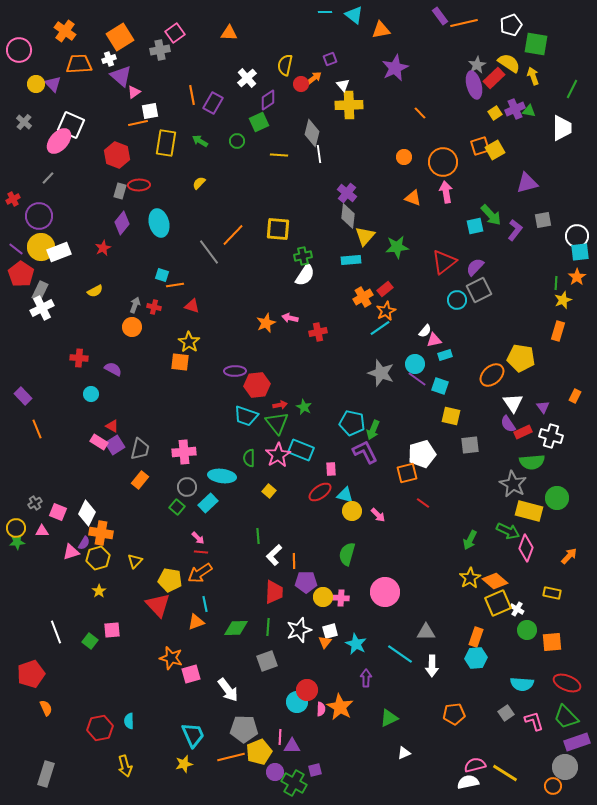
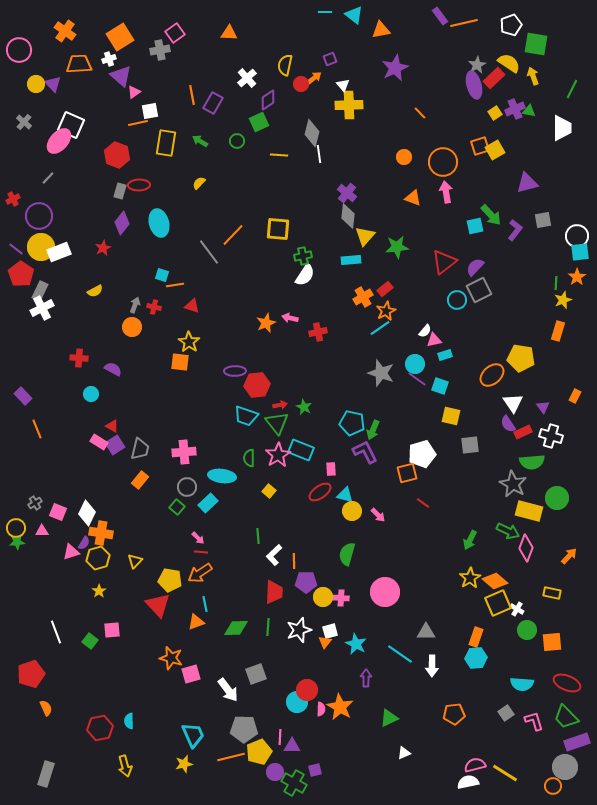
gray square at (267, 661): moved 11 px left, 13 px down
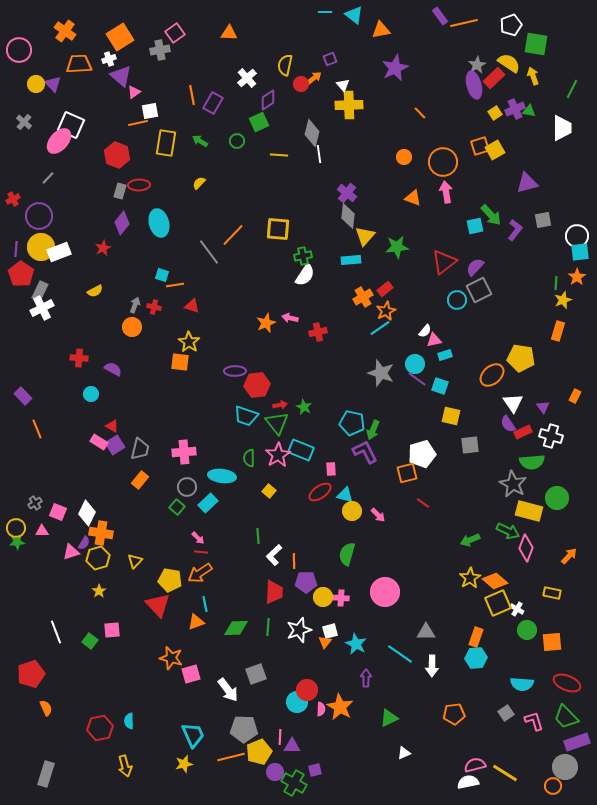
purple line at (16, 249): rotated 56 degrees clockwise
green arrow at (470, 540): rotated 42 degrees clockwise
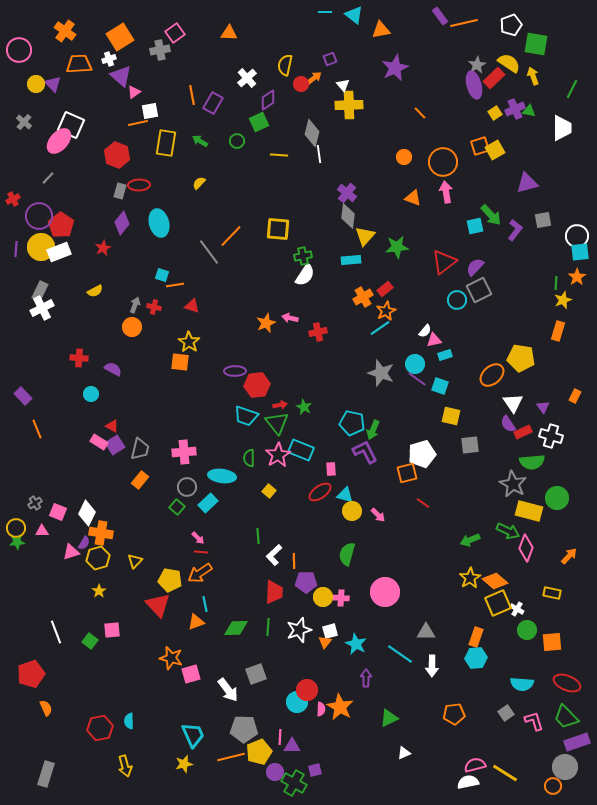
orange line at (233, 235): moved 2 px left, 1 px down
red pentagon at (21, 274): moved 40 px right, 49 px up
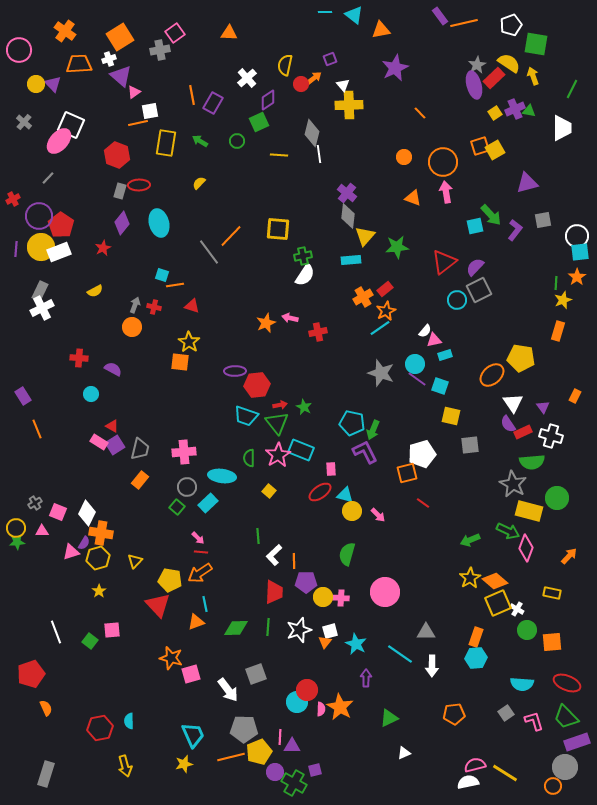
purple rectangle at (23, 396): rotated 12 degrees clockwise
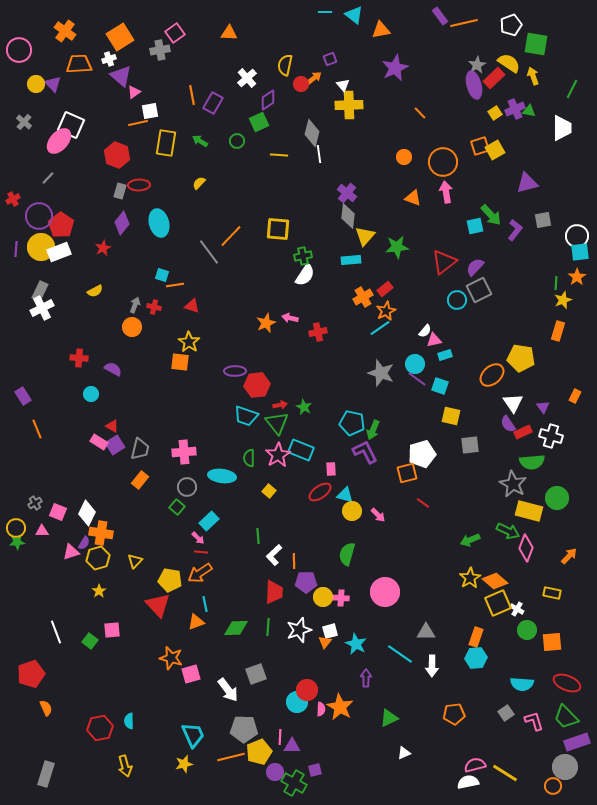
cyan rectangle at (208, 503): moved 1 px right, 18 px down
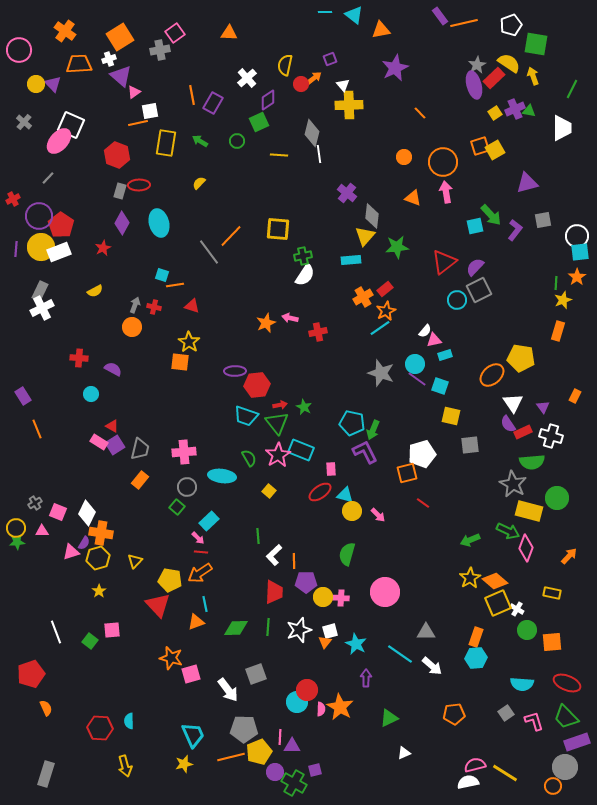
gray diamond at (348, 216): moved 24 px right
purple diamond at (122, 223): rotated 10 degrees counterclockwise
green semicircle at (249, 458): rotated 150 degrees clockwise
white arrow at (432, 666): rotated 50 degrees counterclockwise
red hexagon at (100, 728): rotated 15 degrees clockwise
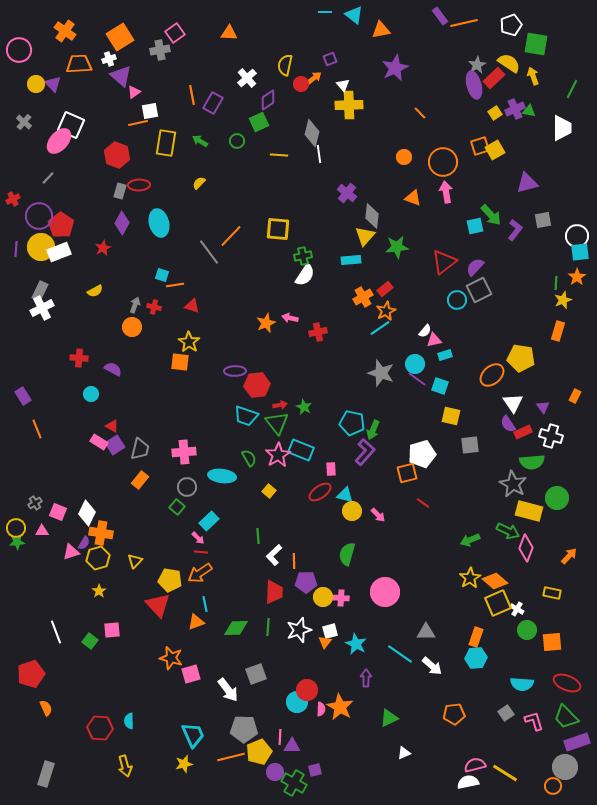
purple L-shape at (365, 452): rotated 68 degrees clockwise
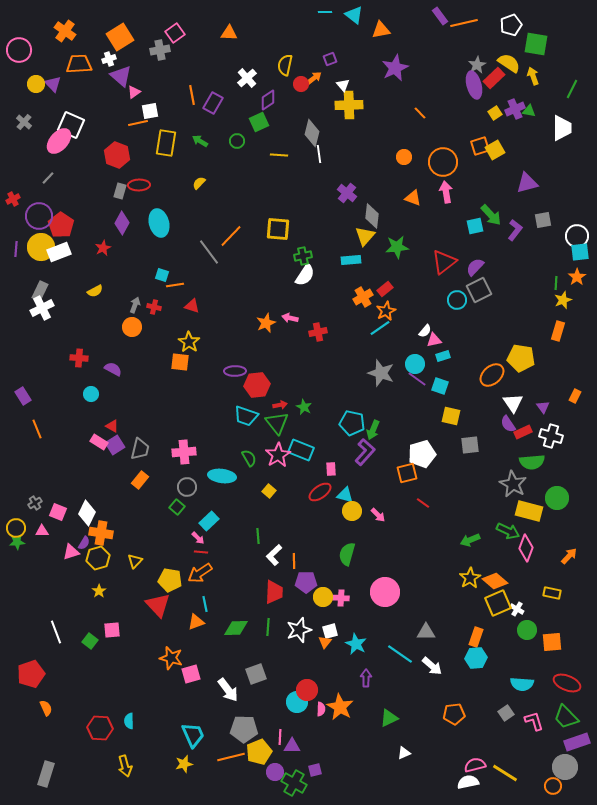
cyan rectangle at (445, 355): moved 2 px left, 1 px down
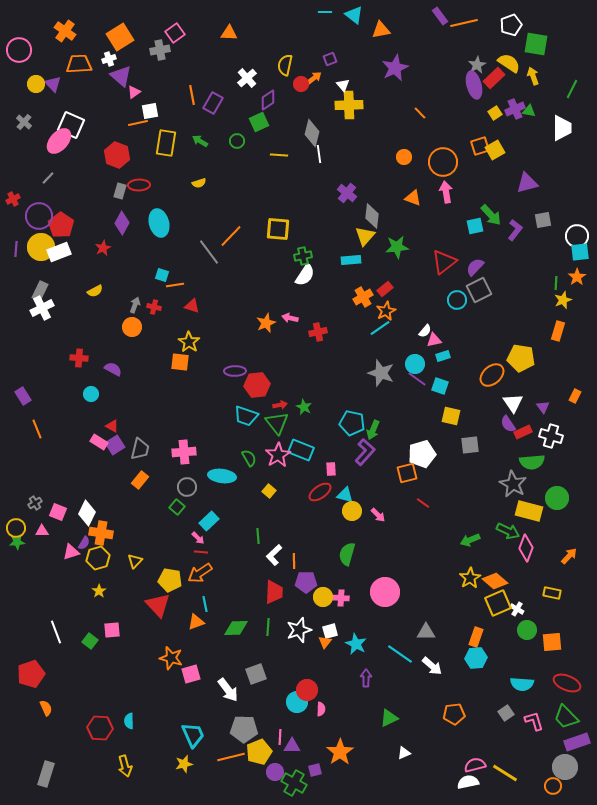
yellow semicircle at (199, 183): rotated 152 degrees counterclockwise
orange star at (340, 707): moved 45 px down; rotated 8 degrees clockwise
